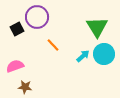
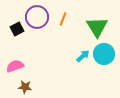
orange line: moved 10 px right, 26 px up; rotated 64 degrees clockwise
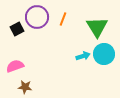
cyan arrow: rotated 24 degrees clockwise
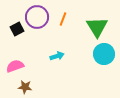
cyan arrow: moved 26 px left
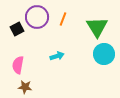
pink semicircle: moved 3 px right, 1 px up; rotated 60 degrees counterclockwise
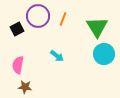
purple circle: moved 1 px right, 1 px up
cyan arrow: rotated 56 degrees clockwise
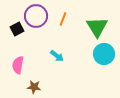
purple circle: moved 2 px left
brown star: moved 9 px right
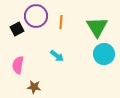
orange line: moved 2 px left, 3 px down; rotated 16 degrees counterclockwise
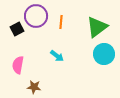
green triangle: rotated 25 degrees clockwise
